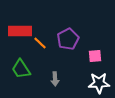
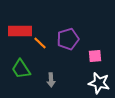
purple pentagon: rotated 10 degrees clockwise
gray arrow: moved 4 px left, 1 px down
white star: rotated 15 degrees clockwise
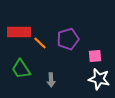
red rectangle: moved 1 px left, 1 px down
white star: moved 4 px up
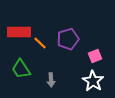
pink square: rotated 16 degrees counterclockwise
white star: moved 6 px left, 2 px down; rotated 20 degrees clockwise
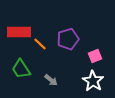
orange line: moved 1 px down
gray arrow: rotated 48 degrees counterclockwise
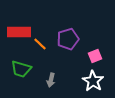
green trapezoid: rotated 40 degrees counterclockwise
gray arrow: rotated 64 degrees clockwise
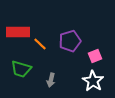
red rectangle: moved 1 px left
purple pentagon: moved 2 px right, 2 px down
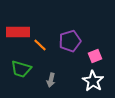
orange line: moved 1 px down
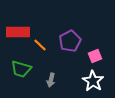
purple pentagon: rotated 10 degrees counterclockwise
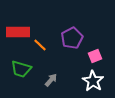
purple pentagon: moved 2 px right, 3 px up
gray arrow: rotated 152 degrees counterclockwise
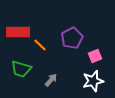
white star: rotated 25 degrees clockwise
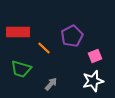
purple pentagon: moved 2 px up
orange line: moved 4 px right, 3 px down
gray arrow: moved 4 px down
